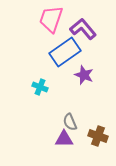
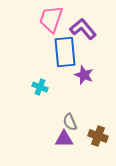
blue rectangle: rotated 60 degrees counterclockwise
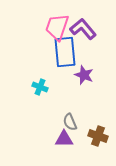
pink trapezoid: moved 6 px right, 8 px down
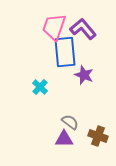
pink trapezoid: moved 3 px left
cyan cross: rotated 21 degrees clockwise
gray semicircle: rotated 150 degrees clockwise
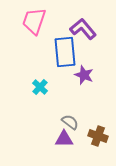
pink trapezoid: moved 20 px left, 6 px up
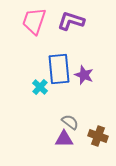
purple L-shape: moved 12 px left, 8 px up; rotated 32 degrees counterclockwise
blue rectangle: moved 6 px left, 17 px down
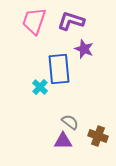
purple star: moved 26 px up
purple triangle: moved 1 px left, 2 px down
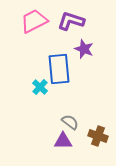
pink trapezoid: rotated 44 degrees clockwise
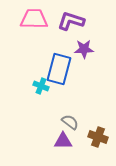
pink trapezoid: moved 2 px up; rotated 28 degrees clockwise
purple star: rotated 24 degrees counterclockwise
blue rectangle: rotated 20 degrees clockwise
cyan cross: moved 1 px right, 1 px up; rotated 21 degrees counterclockwise
brown cross: moved 1 px down
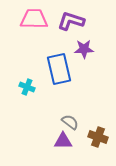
blue rectangle: rotated 28 degrees counterclockwise
cyan cross: moved 14 px left, 1 px down
